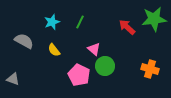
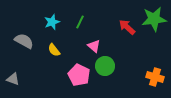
pink triangle: moved 3 px up
orange cross: moved 5 px right, 8 px down
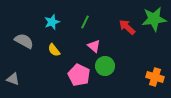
green line: moved 5 px right
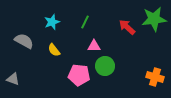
pink triangle: rotated 40 degrees counterclockwise
pink pentagon: rotated 20 degrees counterclockwise
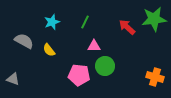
yellow semicircle: moved 5 px left
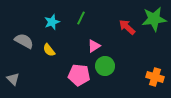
green line: moved 4 px left, 4 px up
pink triangle: rotated 32 degrees counterclockwise
gray triangle: rotated 24 degrees clockwise
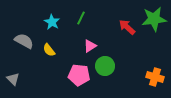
cyan star: rotated 21 degrees counterclockwise
pink triangle: moved 4 px left
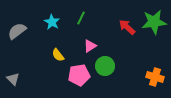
green star: moved 3 px down
gray semicircle: moved 7 px left, 10 px up; rotated 66 degrees counterclockwise
yellow semicircle: moved 9 px right, 5 px down
pink pentagon: rotated 15 degrees counterclockwise
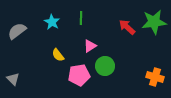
green line: rotated 24 degrees counterclockwise
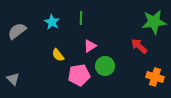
red arrow: moved 12 px right, 19 px down
